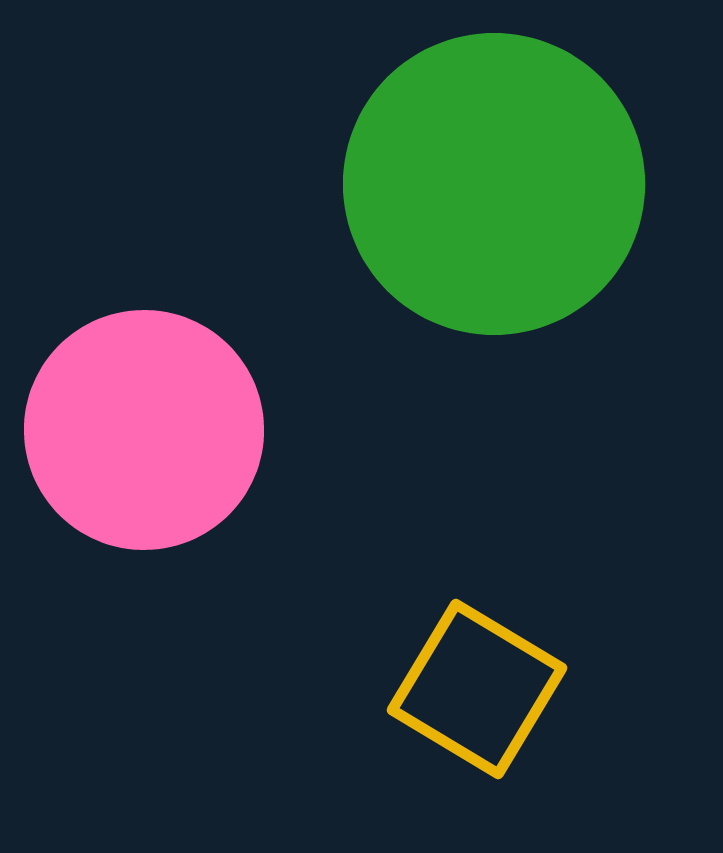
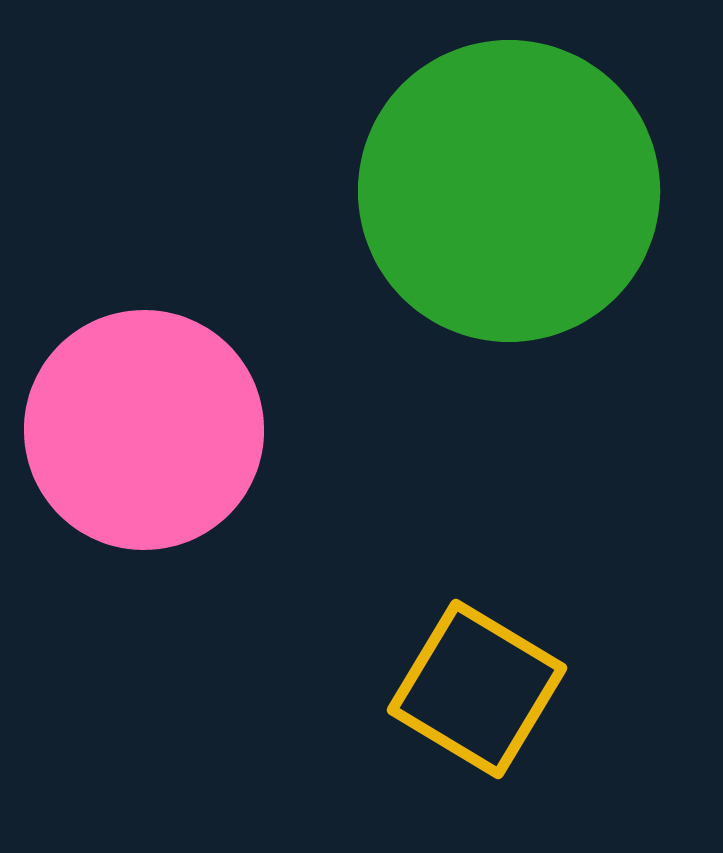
green circle: moved 15 px right, 7 px down
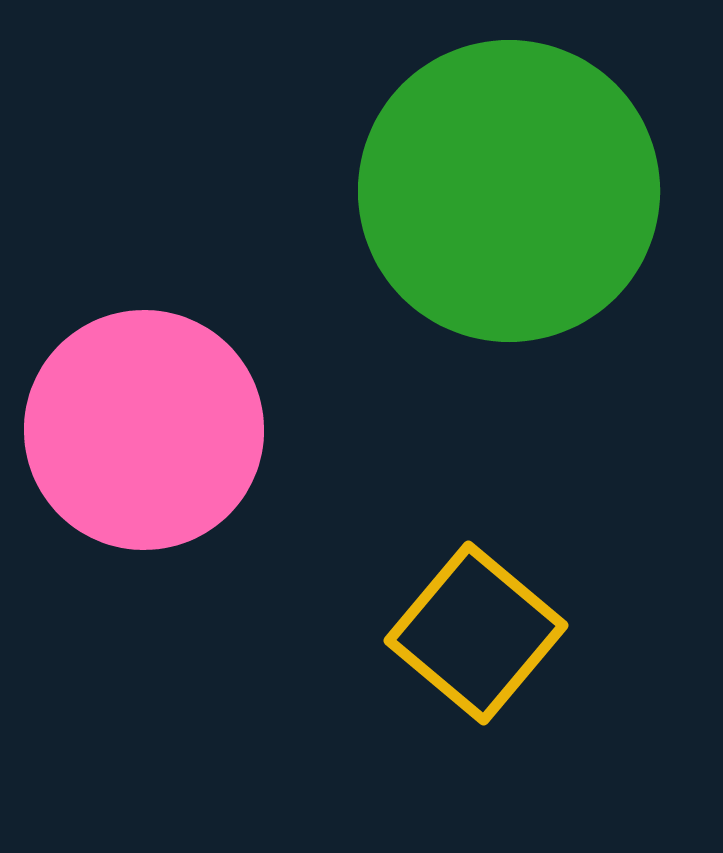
yellow square: moved 1 px left, 56 px up; rotated 9 degrees clockwise
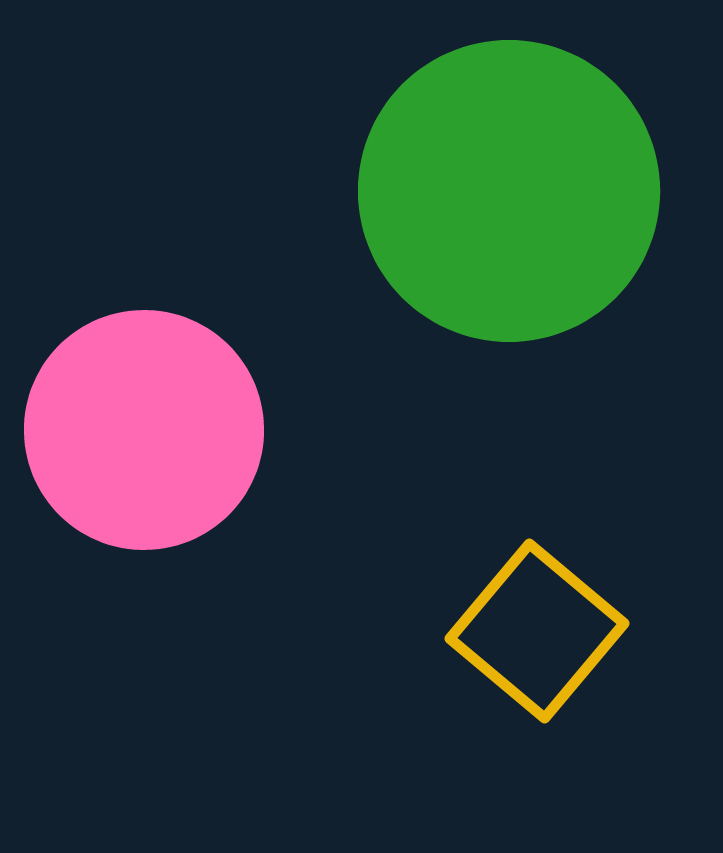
yellow square: moved 61 px right, 2 px up
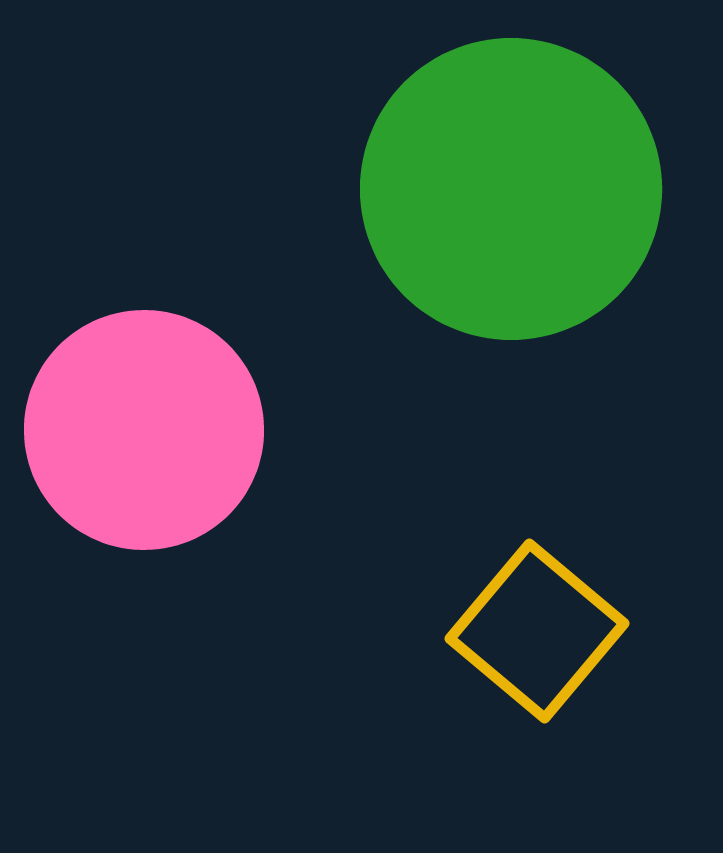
green circle: moved 2 px right, 2 px up
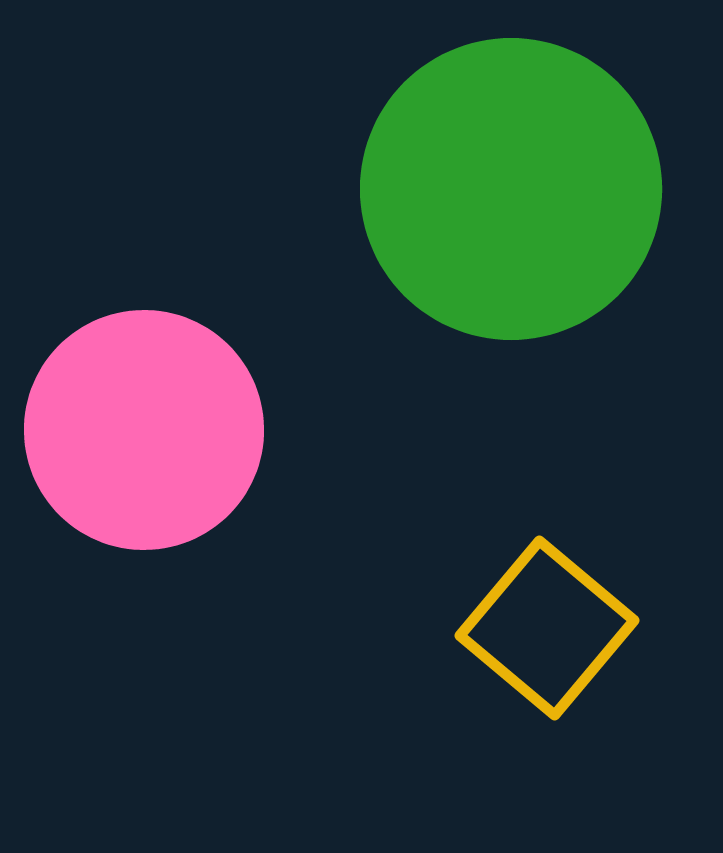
yellow square: moved 10 px right, 3 px up
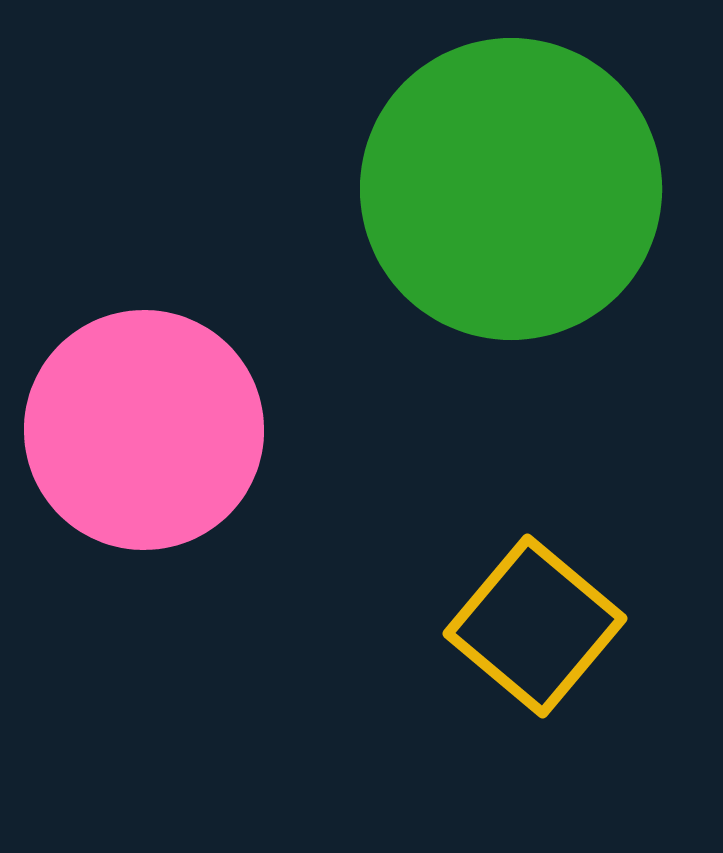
yellow square: moved 12 px left, 2 px up
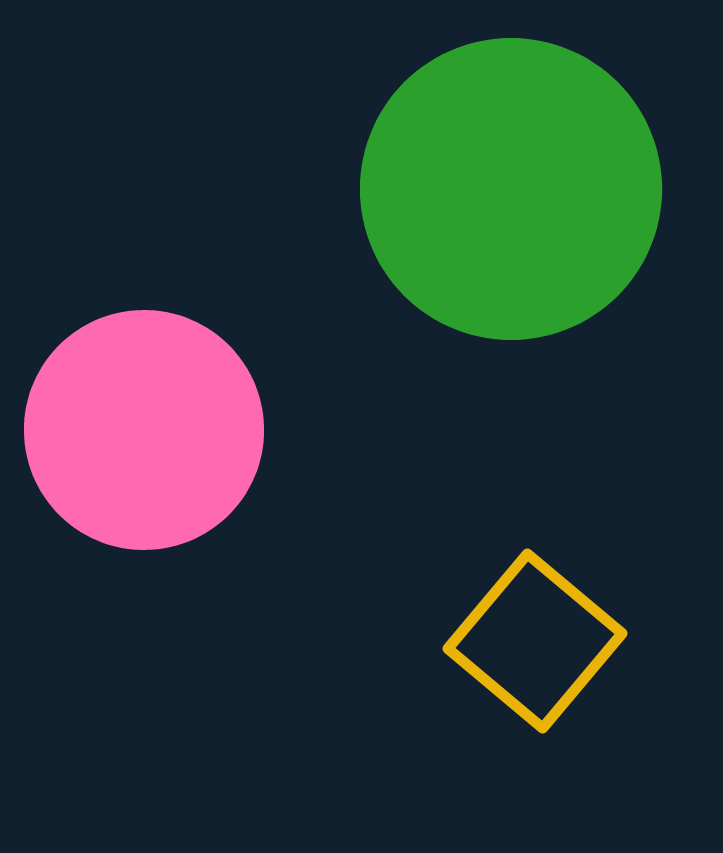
yellow square: moved 15 px down
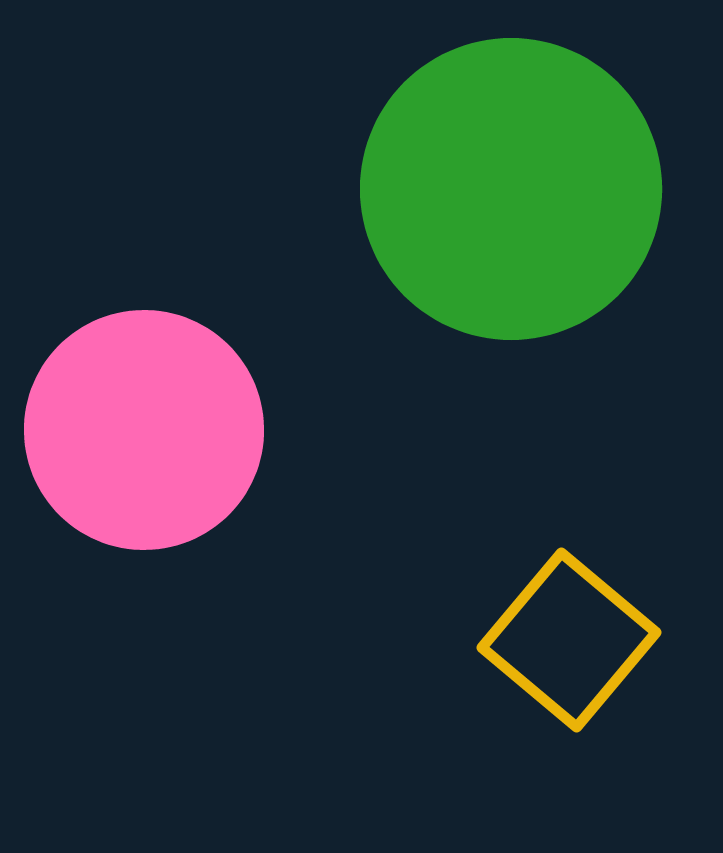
yellow square: moved 34 px right, 1 px up
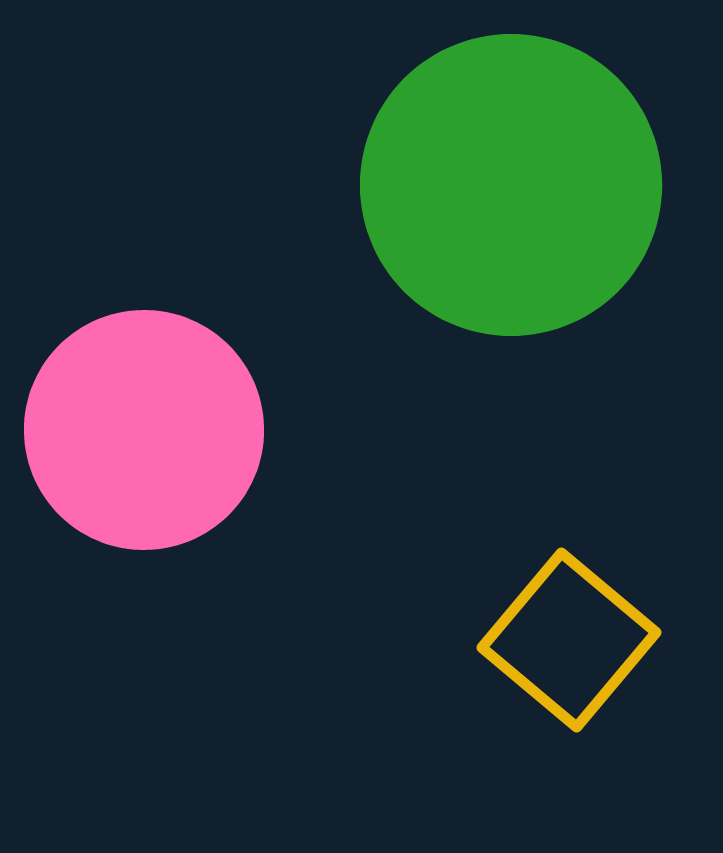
green circle: moved 4 px up
